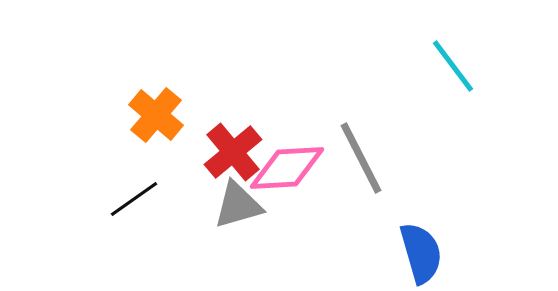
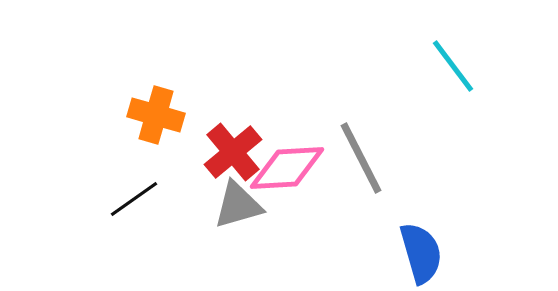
orange cross: rotated 24 degrees counterclockwise
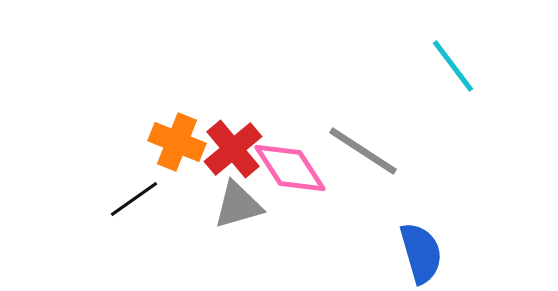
orange cross: moved 21 px right, 27 px down; rotated 6 degrees clockwise
red cross: moved 3 px up
gray line: moved 2 px right, 7 px up; rotated 30 degrees counterclockwise
pink diamond: moved 3 px right; rotated 60 degrees clockwise
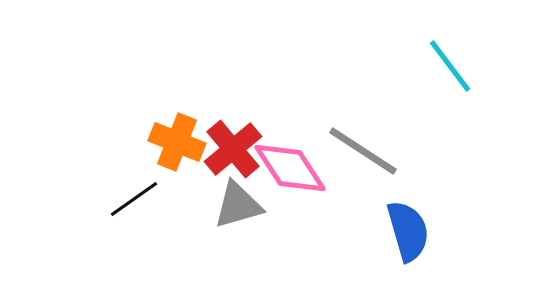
cyan line: moved 3 px left
blue semicircle: moved 13 px left, 22 px up
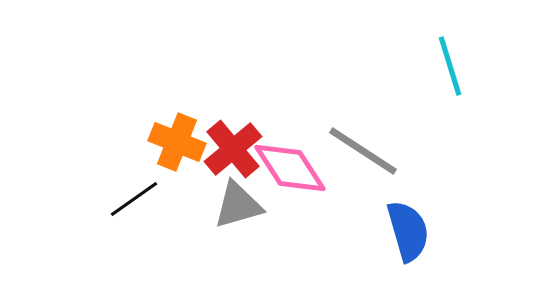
cyan line: rotated 20 degrees clockwise
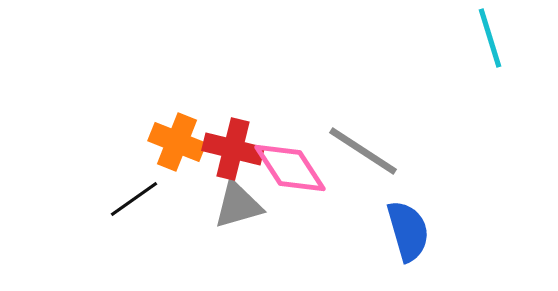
cyan line: moved 40 px right, 28 px up
red cross: rotated 36 degrees counterclockwise
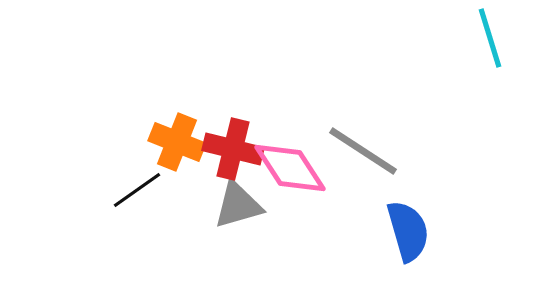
black line: moved 3 px right, 9 px up
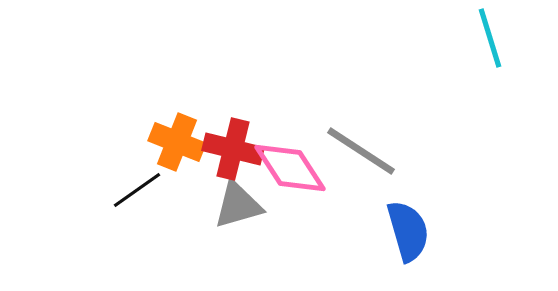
gray line: moved 2 px left
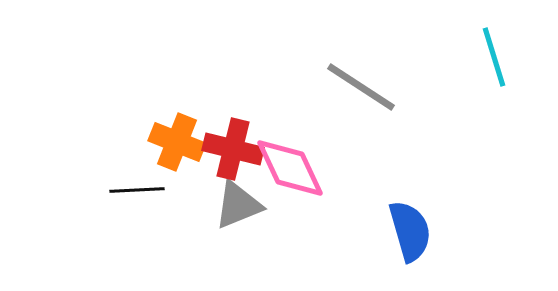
cyan line: moved 4 px right, 19 px down
gray line: moved 64 px up
pink diamond: rotated 8 degrees clockwise
black line: rotated 32 degrees clockwise
gray triangle: rotated 6 degrees counterclockwise
blue semicircle: moved 2 px right
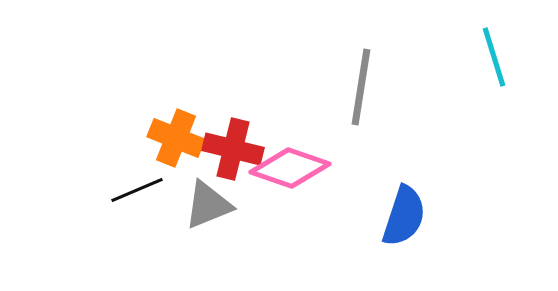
gray line: rotated 66 degrees clockwise
orange cross: moved 1 px left, 4 px up
pink diamond: rotated 46 degrees counterclockwise
black line: rotated 20 degrees counterclockwise
gray triangle: moved 30 px left
blue semicircle: moved 6 px left, 15 px up; rotated 34 degrees clockwise
